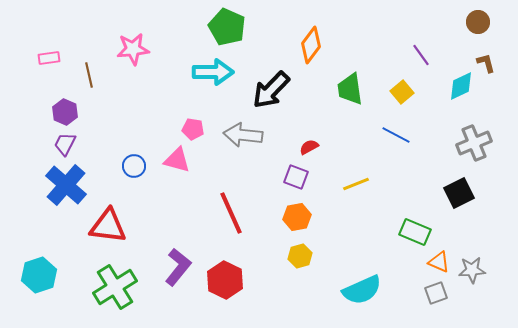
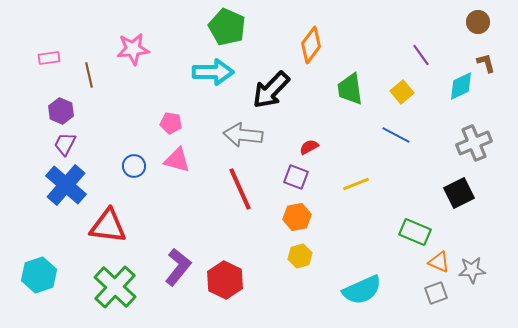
purple hexagon: moved 4 px left, 1 px up
pink pentagon: moved 22 px left, 6 px up
red line: moved 9 px right, 24 px up
green cross: rotated 15 degrees counterclockwise
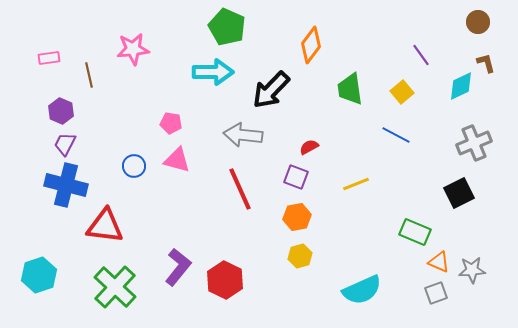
blue cross: rotated 27 degrees counterclockwise
red triangle: moved 3 px left
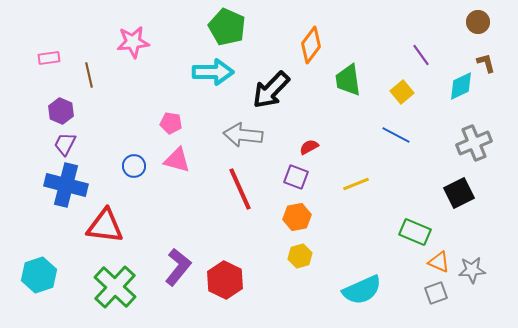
pink star: moved 7 px up
green trapezoid: moved 2 px left, 9 px up
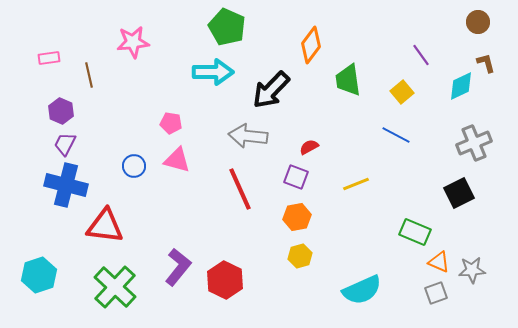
gray arrow: moved 5 px right, 1 px down
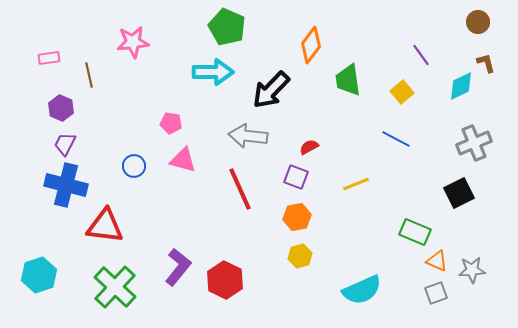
purple hexagon: moved 3 px up
blue line: moved 4 px down
pink triangle: moved 6 px right
orange triangle: moved 2 px left, 1 px up
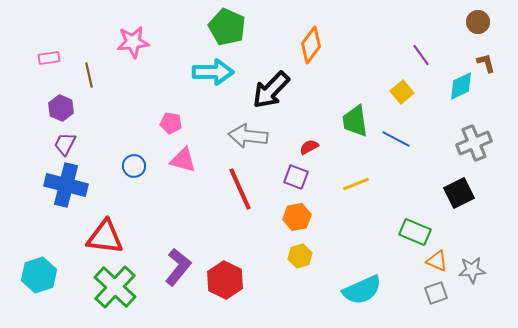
green trapezoid: moved 7 px right, 41 px down
red triangle: moved 11 px down
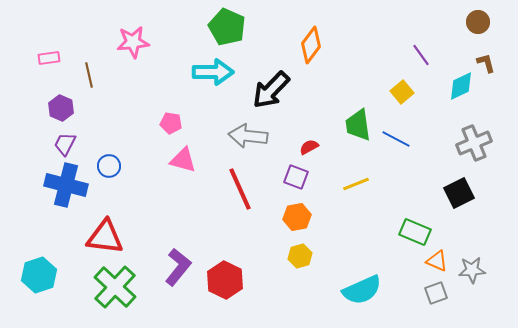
green trapezoid: moved 3 px right, 4 px down
blue circle: moved 25 px left
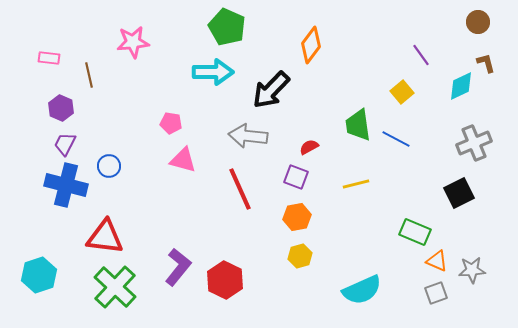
pink rectangle: rotated 15 degrees clockwise
yellow line: rotated 8 degrees clockwise
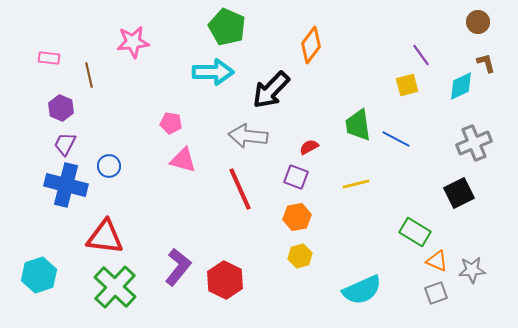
yellow square: moved 5 px right, 7 px up; rotated 25 degrees clockwise
green rectangle: rotated 8 degrees clockwise
